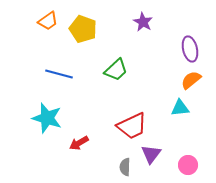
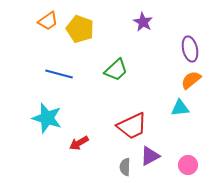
yellow pentagon: moved 3 px left
purple triangle: moved 1 px left, 2 px down; rotated 25 degrees clockwise
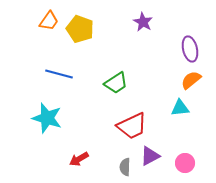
orange trapezoid: moved 1 px right; rotated 20 degrees counterclockwise
green trapezoid: moved 13 px down; rotated 10 degrees clockwise
red arrow: moved 16 px down
pink circle: moved 3 px left, 2 px up
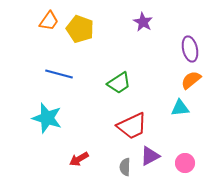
green trapezoid: moved 3 px right
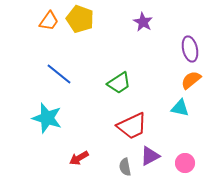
yellow pentagon: moved 10 px up
blue line: rotated 24 degrees clockwise
cyan triangle: rotated 18 degrees clockwise
red arrow: moved 1 px up
gray semicircle: rotated 12 degrees counterclockwise
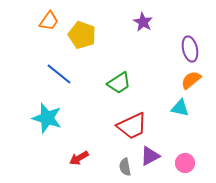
yellow pentagon: moved 2 px right, 16 px down
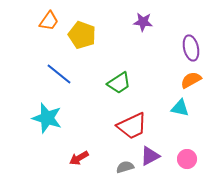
purple star: rotated 24 degrees counterclockwise
purple ellipse: moved 1 px right, 1 px up
orange semicircle: rotated 10 degrees clockwise
pink circle: moved 2 px right, 4 px up
gray semicircle: rotated 84 degrees clockwise
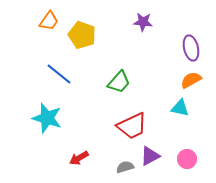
green trapezoid: moved 1 px up; rotated 15 degrees counterclockwise
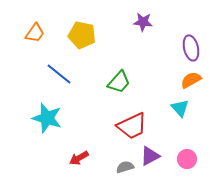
orange trapezoid: moved 14 px left, 12 px down
yellow pentagon: rotated 8 degrees counterclockwise
cyan triangle: rotated 36 degrees clockwise
